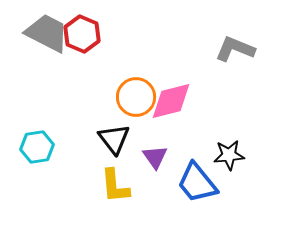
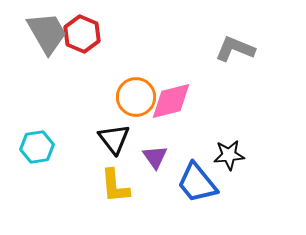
gray trapezoid: rotated 33 degrees clockwise
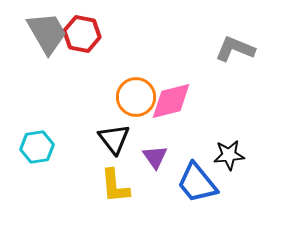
red hexagon: rotated 12 degrees counterclockwise
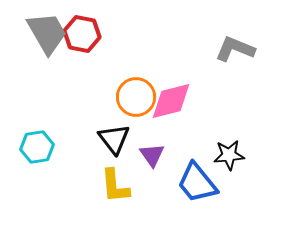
purple triangle: moved 3 px left, 2 px up
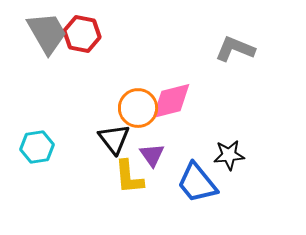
orange circle: moved 2 px right, 11 px down
yellow L-shape: moved 14 px right, 9 px up
